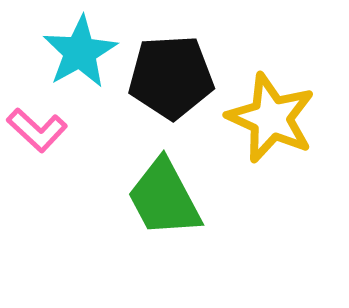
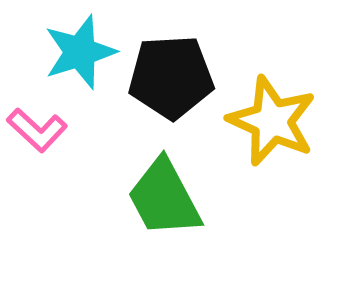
cyan star: rotated 12 degrees clockwise
yellow star: moved 1 px right, 3 px down
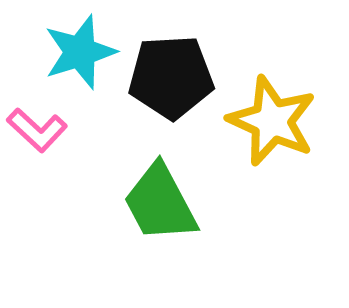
green trapezoid: moved 4 px left, 5 px down
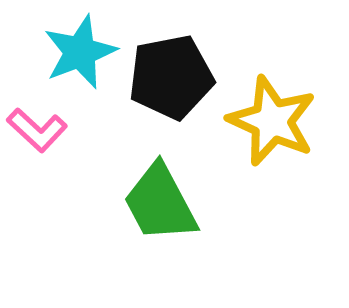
cyan star: rotated 4 degrees counterclockwise
black pentagon: rotated 8 degrees counterclockwise
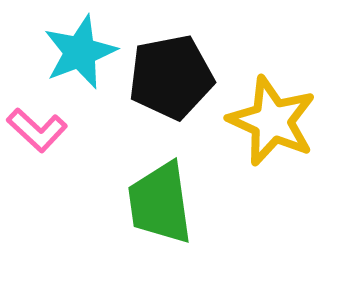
green trapezoid: rotated 20 degrees clockwise
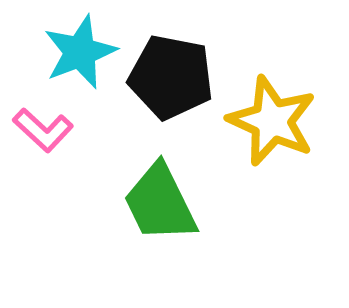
black pentagon: rotated 22 degrees clockwise
pink L-shape: moved 6 px right
green trapezoid: rotated 18 degrees counterclockwise
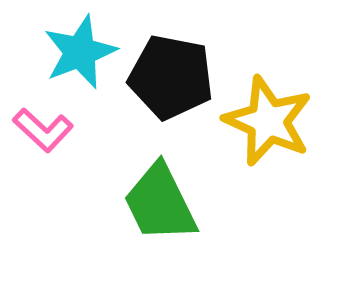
yellow star: moved 4 px left
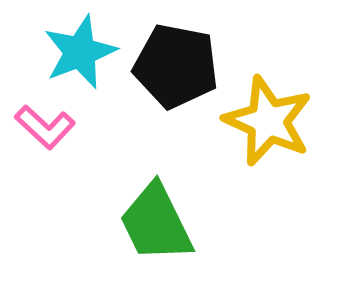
black pentagon: moved 5 px right, 11 px up
pink L-shape: moved 2 px right, 3 px up
green trapezoid: moved 4 px left, 20 px down
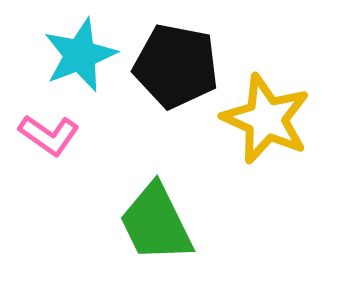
cyan star: moved 3 px down
yellow star: moved 2 px left, 2 px up
pink L-shape: moved 4 px right, 8 px down; rotated 8 degrees counterclockwise
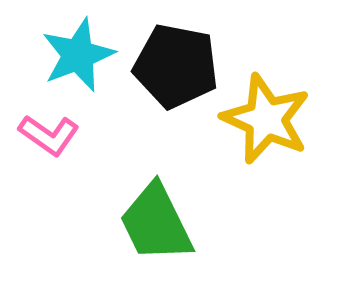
cyan star: moved 2 px left
